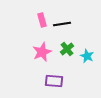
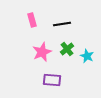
pink rectangle: moved 10 px left
purple rectangle: moved 2 px left, 1 px up
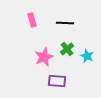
black line: moved 3 px right, 1 px up; rotated 12 degrees clockwise
pink star: moved 2 px right, 5 px down
purple rectangle: moved 5 px right, 1 px down
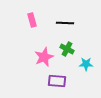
green cross: rotated 24 degrees counterclockwise
cyan star: moved 1 px left, 8 px down; rotated 24 degrees counterclockwise
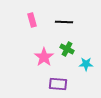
black line: moved 1 px left, 1 px up
pink star: rotated 12 degrees counterclockwise
purple rectangle: moved 1 px right, 3 px down
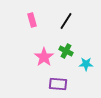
black line: moved 2 px right, 1 px up; rotated 60 degrees counterclockwise
green cross: moved 1 px left, 2 px down
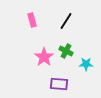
purple rectangle: moved 1 px right
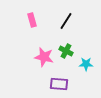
pink star: rotated 24 degrees counterclockwise
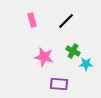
black line: rotated 12 degrees clockwise
green cross: moved 7 px right
